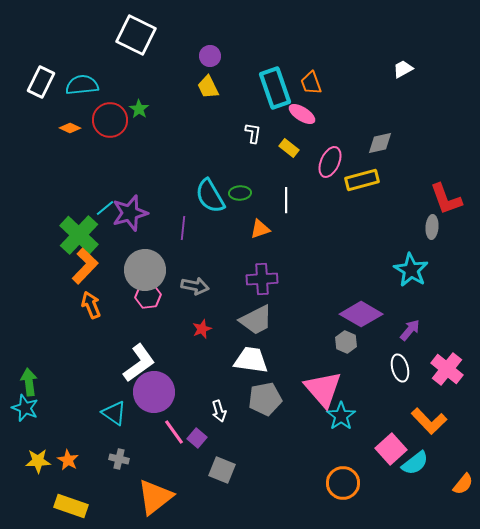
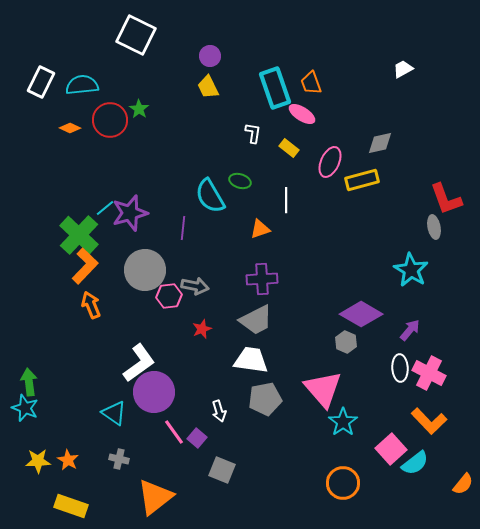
green ellipse at (240, 193): moved 12 px up; rotated 20 degrees clockwise
gray ellipse at (432, 227): moved 2 px right; rotated 15 degrees counterclockwise
pink hexagon at (148, 296): moved 21 px right
white ellipse at (400, 368): rotated 12 degrees clockwise
pink cross at (447, 369): moved 18 px left, 4 px down; rotated 12 degrees counterclockwise
cyan star at (341, 416): moved 2 px right, 6 px down
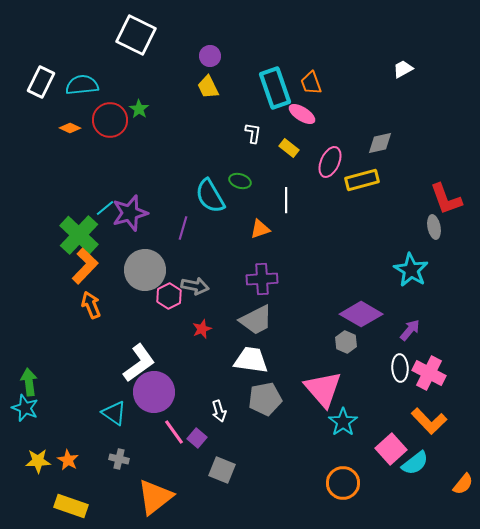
purple line at (183, 228): rotated 10 degrees clockwise
pink hexagon at (169, 296): rotated 20 degrees counterclockwise
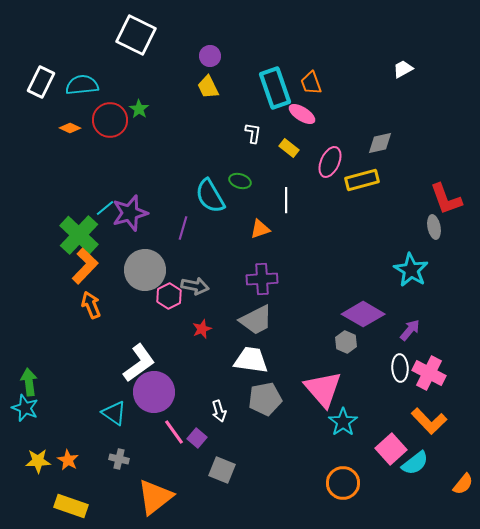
purple diamond at (361, 314): moved 2 px right
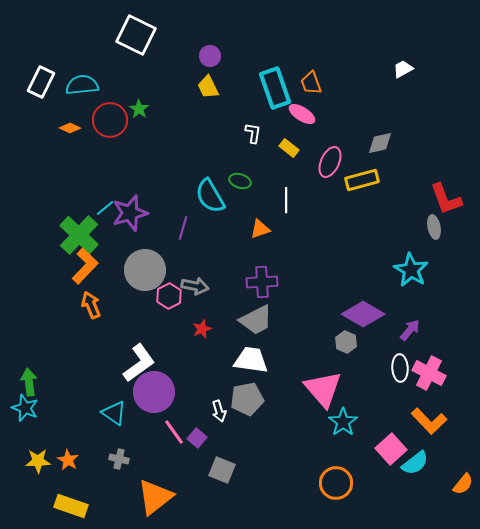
purple cross at (262, 279): moved 3 px down
gray pentagon at (265, 399): moved 18 px left
orange circle at (343, 483): moved 7 px left
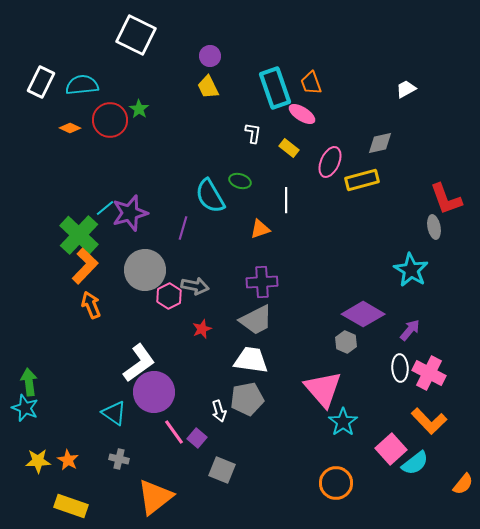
white trapezoid at (403, 69): moved 3 px right, 20 px down
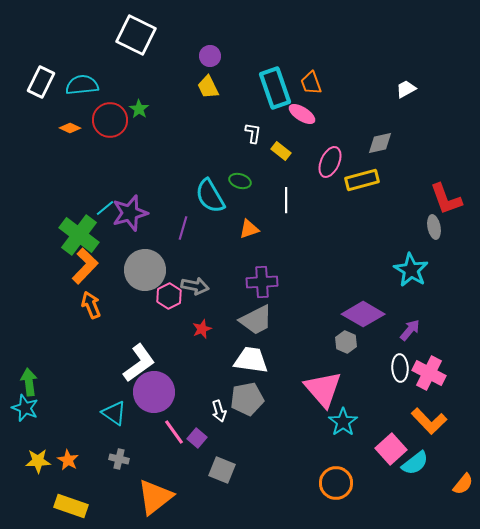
yellow rectangle at (289, 148): moved 8 px left, 3 px down
orange triangle at (260, 229): moved 11 px left
green cross at (79, 235): rotated 6 degrees counterclockwise
